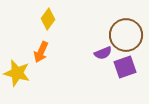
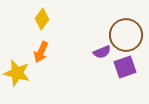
yellow diamond: moved 6 px left
purple semicircle: moved 1 px left, 1 px up
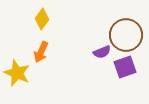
yellow star: rotated 8 degrees clockwise
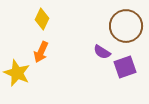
yellow diamond: rotated 10 degrees counterclockwise
brown circle: moved 9 px up
purple semicircle: rotated 54 degrees clockwise
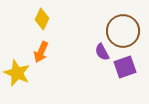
brown circle: moved 3 px left, 5 px down
purple semicircle: rotated 30 degrees clockwise
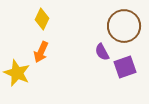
brown circle: moved 1 px right, 5 px up
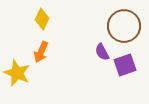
purple square: moved 2 px up
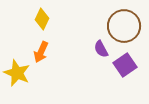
purple semicircle: moved 1 px left, 3 px up
purple square: rotated 15 degrees counterclockwise
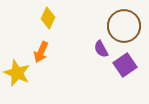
yellow diamond: moved 6 px right, 1 px up
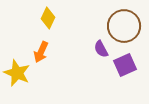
purple square: rotated 10 degrees clockwise
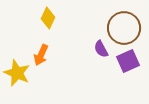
brown circle: moved 2 px down
orange arrow: moved 3 px down
purple square: moved 3 px right, 4 px up
